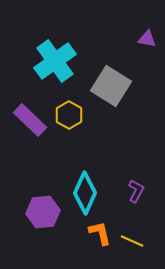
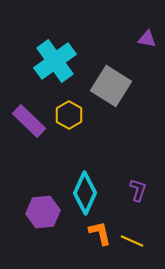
purple rectangle: moved 1 px left, 1 px down
purple L-shape: moved 2 px right, 1 px up; rotated 10 degrees counterclockwise
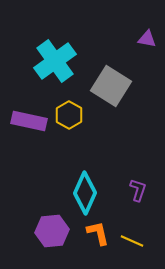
purple rectangle: rotated 32 degrees counterclockwise
purple hexagon: moved 9 px right, 19 px down
orange L-shape: moved 2 px left
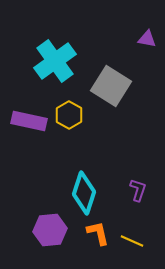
cyan diamond: moved 1 px left; rotated 6 degrees counterclockwise
purple hexagon: moved 2 px left, 1 px up
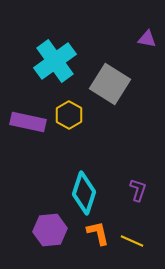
gray square: moved 1 px left, 2 px up
purple rectangle: moved 1 px left, 1 px down
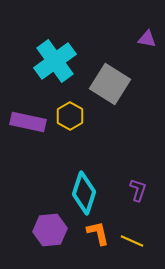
yellow hexagon: moved 1 px right, 1 px down
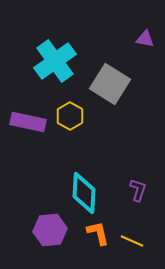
purple triangle: moved 2 px left
cyan diamond: rotated 15 degrees counterclockwise
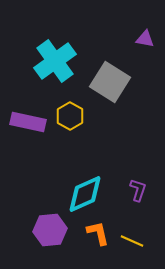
gray square: moved 2 px up
cyan diamond: moved 1 px right, 1 px down; rotated 63 degrees clockwise
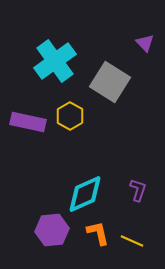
purple triangle: moved 4 px down; rotated 36 degrees clockwise
purple hexagon: moved 2 px right
